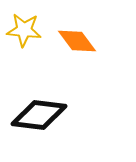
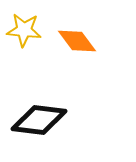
black diamond: moved 5 px down
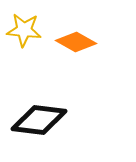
orange diamond: moved 1 px left, 1 px down; rotated 24 degrees counterclockwise
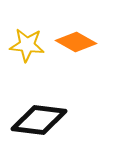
yellow star: moved 3 px right, 15 px down
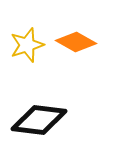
yellow star: rotated 24 degrees counterclockwise
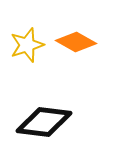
black diamond: moved 5 px right, 2 px down
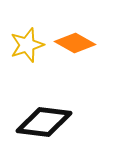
orange diamond: moved 1 px left, 1 px down
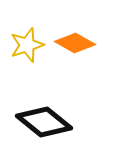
black diamond: rotated 32 degrees clockwise
